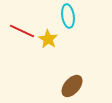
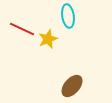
red line: moved 2 px up
yellow star: rotated 18 degrees clockwise
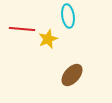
red line: rotated 20 degrees counterclockwise
brown ellipse: moved 11 px up
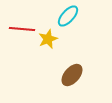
cyan ellipse: rotated 50 degrees clockwise
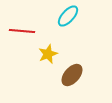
red line: moved 2 px down
yellow star: moved 15 px down
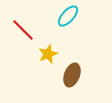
red line: moved 1 px right, 1 px up; rotated 40 degrees clockwise
brown ellipse: rotated 20 degrees counterclockwise
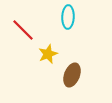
cyan ellipse: moved 1 px down; rotated 40 degrees counterclockwise
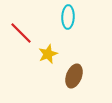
red line: moved 2 px left, 3 px down
brown ellipse: moved 2 px right, 1 px down
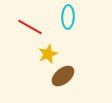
red line: moved 9 px right, 6 px up; rotated 15 degrees counterclockwise
brown ellipse: moved 11 px left; rotated 30 degrees clockwise
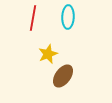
red line: moved 3 px right, 9 px up; rotated 70 degrees clockwise
brown ellipse: rotated 15 degrees counterclockwise
